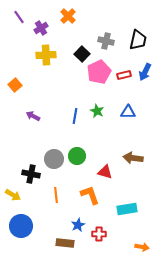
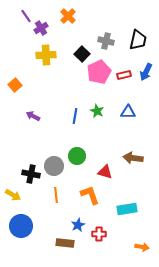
purple line: moved 7 px right, 1 px up
blue arrow: moved 1 px right
gray circle: moved 7 px down
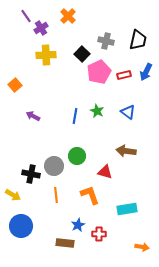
blue triangle: rotated 35 degrees clockwise
brown arrow: moved 7 px left, 7 px up
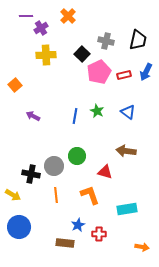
purple line: rotated 56 degrees counterclockwise
blue circle: moved 2 px left, 1 px down
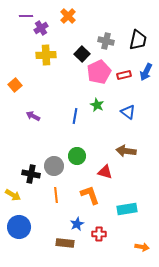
green star: moved 6 px up
blue star: moved 1 px left, 1 px up
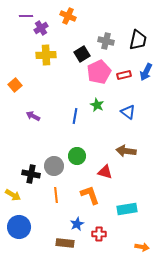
orange cross: rotated 21 degrees counterclockwise
black square: rotated 14 degrees clockwise
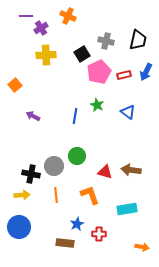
brown arrow: moved 5 px right, 19 px down
yellow arrow: moved 9 px right; rotated 35 degrees counterclockwise
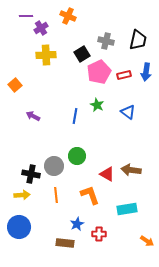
blue arrow: rotated 18 degrees counterclockwise
red triangle: moved 2 px right, 2 px down; rotated 14 degrees clockwise
orange arrow: moved 5 px right, 6 px up; rotated 24 degrees clockwise
